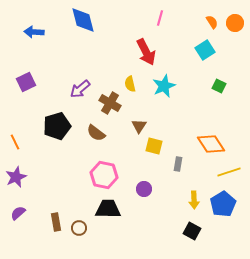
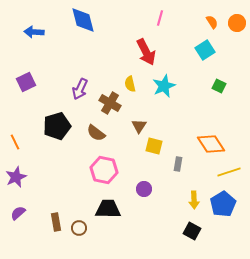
orange circle: moved 2 px right
purple arrow: rotated 25 degrees counterclockwise
pink hexagon: moved 5 px up
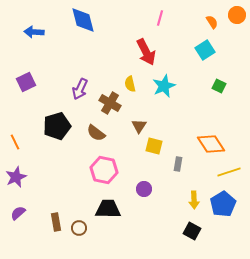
orange circle: moved 8 px up
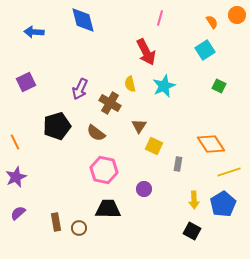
yellow square: rotated 12 degrees clockwise
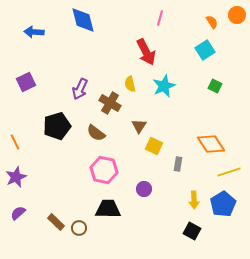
green square: moved 4 px left
brown rectangle: rotated 36 degrees counterclockwise
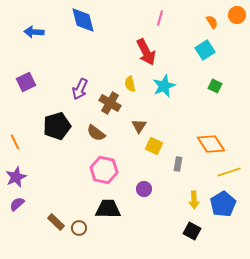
purple semicircle: moved 1 px left, 9 px up
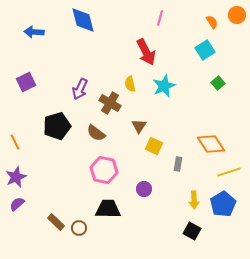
green square: moved 3 px right, 3 px up; rotated 24 degrees clockwise
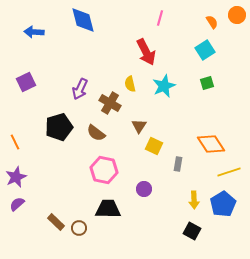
green square: moved 11 px left; rotated 24 degrees clockwise
black pentagon: moved 2 px right, 1 px down
